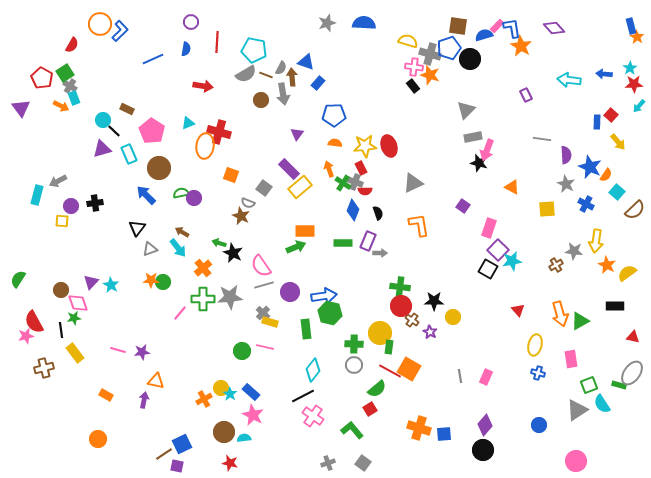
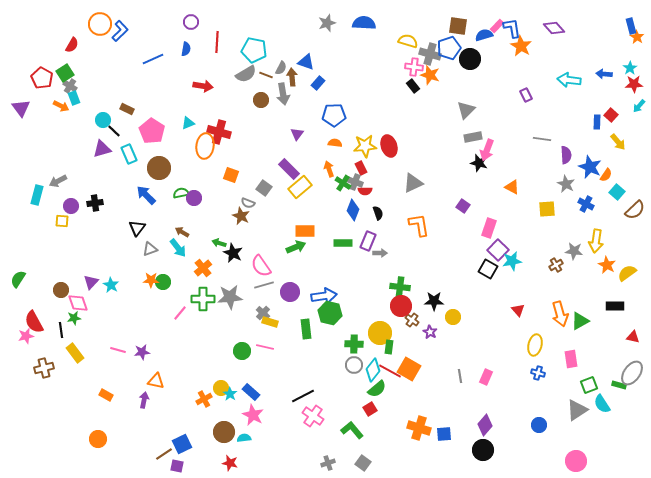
cyan diamond at (313, 370): moved 60 px right
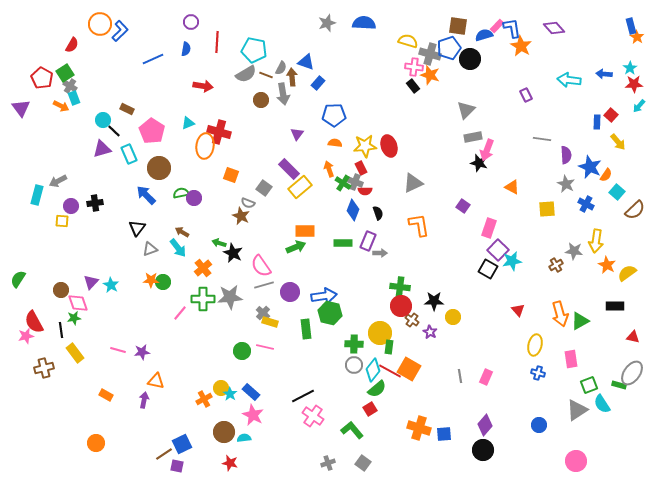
orange circle at (98, 439): moved 2 px left, 4 px down
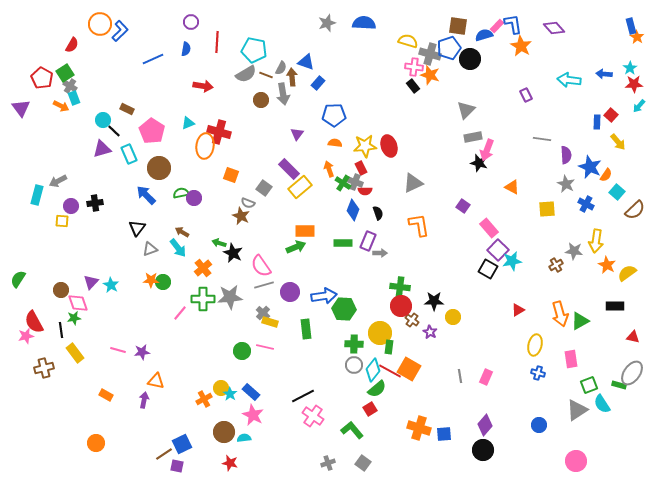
blue L-shape at (512, 28): moved 1 px right, 4 px up
pink rectangle at (489, 228): rotated 60 degrees counterclockwise
red triangle at (518, 310): rotated 40 degrees clockwise
green hexagon at (330, 313): moved 14 px right, 4 px up; rotated 10 degrees counterclockwise
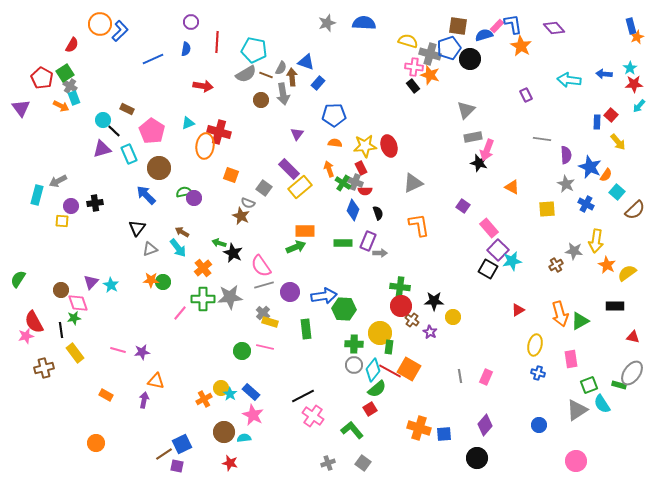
orange star at (637, 37): rotated 16 degrees clockwise
green semicircle at (181, 193): moved 3 px right, 1 px up
black circle at (483, 450): moved 6 px left, 8 px down
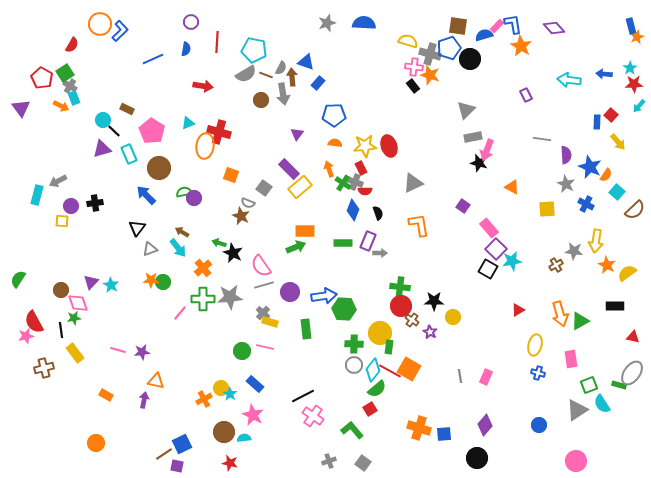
purple square at (498, 250): moved 2 px left, 1 px up
blue rectangle at (251, 392): moved 4 px right, 8 px up
gray cross at (328, 463): moved 1 px right, 2 px up
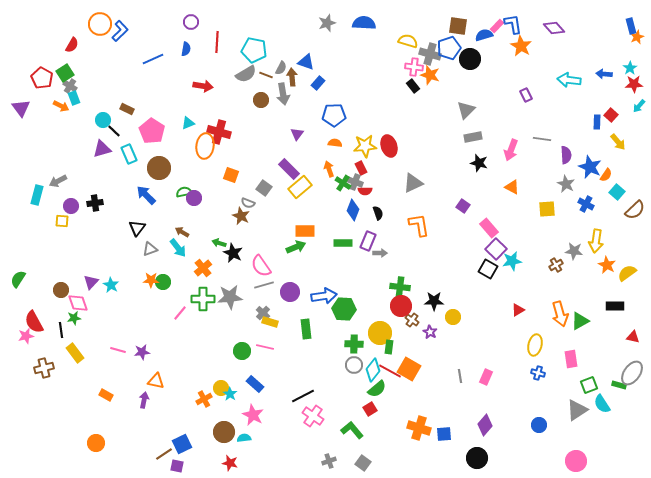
pink arrow at (487, 150): moved 24 px right
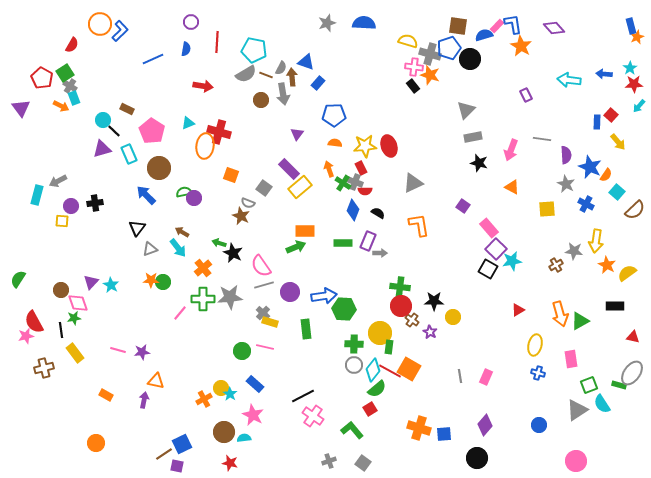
black semicircle at (378, 213): rotated 40 degrees counterclockwise
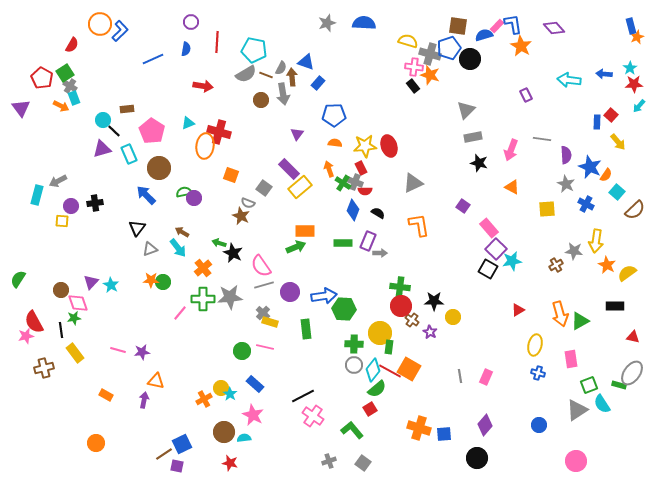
brown rectangle at (127, 109): rotated 32 degrees counterclockwise
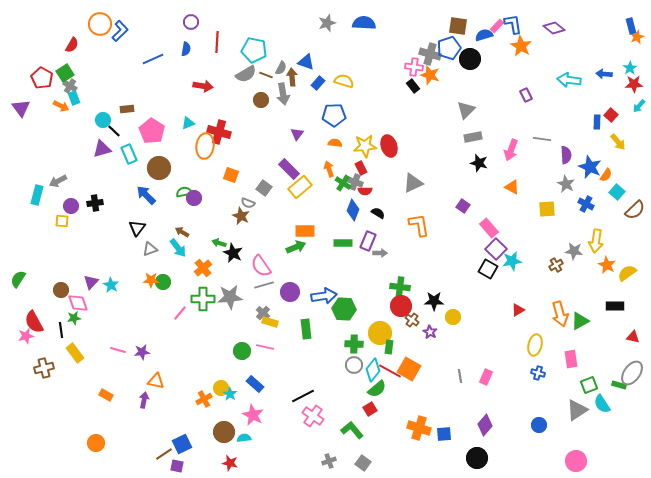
purple diamond at (554, 28): rotated 10 degrees counterclockwise
yellow semicircle at (408, 41): moved 64 px left, 40 px down
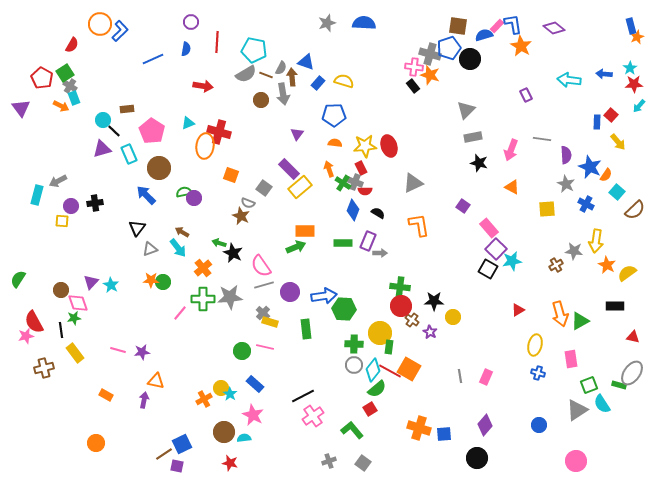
pink cross at (313, 416): rotated 20 degrees clockwise
